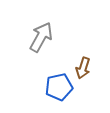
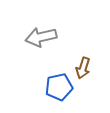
gray arrow: rotated 132 degrees counterclockwise
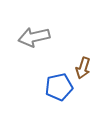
gray arrow: moved 7 px left
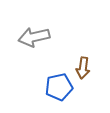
brown arrow: rotated 10 degrees counterclockwise
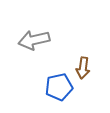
gray arrow: moved 3 px down
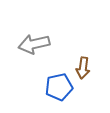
gray arrow: moved 4 px down
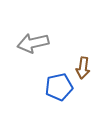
gray arrow: moved 1 px left, 1 px up
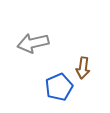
blue pentagon: rotated 12 degrees counterclockwise
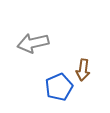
brown arrow: moved 2 px down
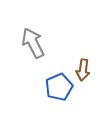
gray arrow: rotated 76 degrees clockwise
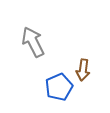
gray arrow: moved 1 px up
